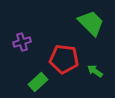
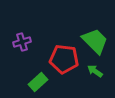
green trapezoid: moved 4 px right, 18 px down
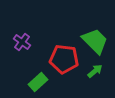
purple cross: rotated 36 degrees counterclockwise
green arrow: rotated 105 degrees clockwise
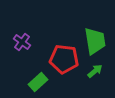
green trapezoid: rotated 36 degrees clockwise
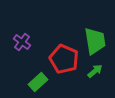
red pentagon: rotated 16 degrees clockwise
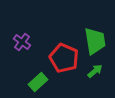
red pentagon: moved 1 px up
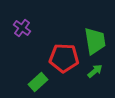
purple cross: moved 14 px up
red pentagon: rotated 20 degrees counterclockwise
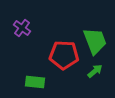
green trapezoid: rotated 12 degrees counterclockwise
red pentagon: moved 3 px up
green rectangle: moved 3 px left; rotated 48 degrees clockwise
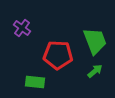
red pentagon: moved 6 px left
